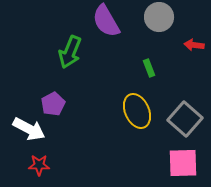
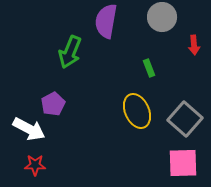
gray circle: moved 3 px right
purple semicircle: rotated 40 degrees clockwise
red arrow: rotated 102 degrees counterclockwise
red star: moved 4 px left
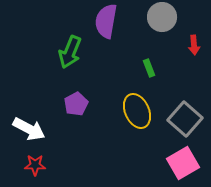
purple pentagon: moved 23 px right
pink square: rotated 28 degrees counterclockwise
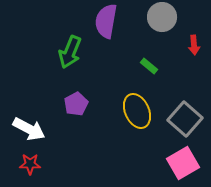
green rectangle: moved 2 px up; rotated 30 degrees counterclockwise
red star: moved 5 px left, 1 px up
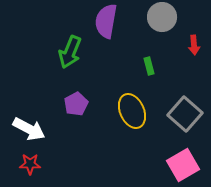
green rectangle: rotated 36 degrees clockwise
yellow ellipse: moved 5 px left
gray square: moved 5 px up
pink square: moved 2 px down
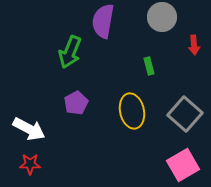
purple semicircle: moved 3 px left
purple pentagon: moved 1 px up
yellow ellipse: rotated 12 degrees clockwise
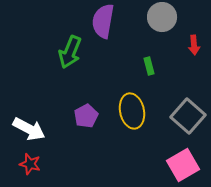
purple pentagon: moved 10 px right, 13 px down
gray square: moved 3 px right, 2 px down
red star: rotated 15 degrees clockwise
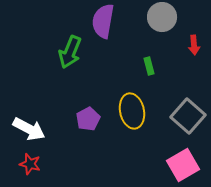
purple pentagon: moved 2 px right, 3 px down
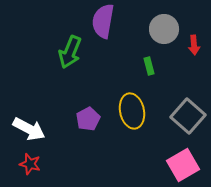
gray circle: moved 2 px right, 12 px down
